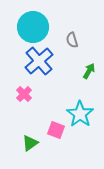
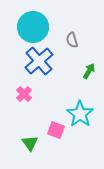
green triangle: rotated 30 degrees counterclockwise
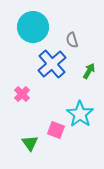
blue cross: moved 13 px right, 3 px down
pink cross: moved 2 px left
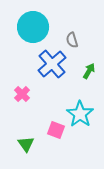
green triangle: moved 4 px left, 1 px down
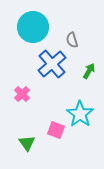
green triangle: moved 1 px right, 1 px up
